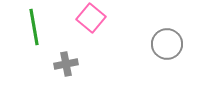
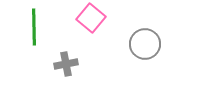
green line: rotated 9 degrees clockwise
gray circle: moved 22 px left
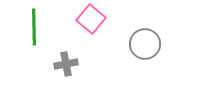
pink square: moved 1 px down
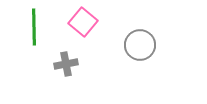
pink square: moved 8 px left, 3 px down
gray circle: moved 5 px left, 1 px down
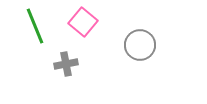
green line: moved 1 px right, 1 px up; rotated 21 degrees counterclockwise
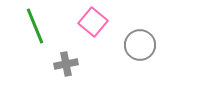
pink square: moved 10 px right
